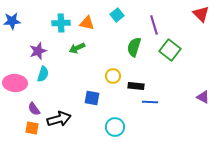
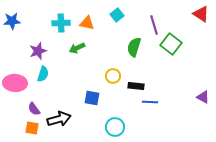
red triangle: rotated 12 degrees counterclockwise
green square: moved 1 px right, 6 px up
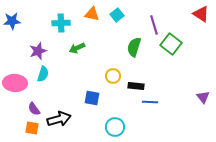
orange triangle: moved 5 px right, 9 px up
purple triangle: rotated 24 degrees clockwise
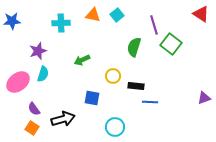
orange triangle: moved 1 px right, 1 px down
green arrow: moved 5 px right, 12 px down
pink ellipse: moved 3 px right, 1 px up; rotated 40 degrees counterclockwise
purple triangle: moved 1 px right, 1 px down; rotated 48 degrees clockwise
black arrow: moved 4 px right
orange square: rotated 24 degrees clockwise
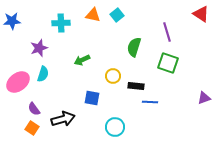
purple line: moved 13 px right, 7 px down
green square: moved 3 px left, 19 px down; rotated 20 degrees counterclockwise
purple star: moved 1 px right, 3 px up
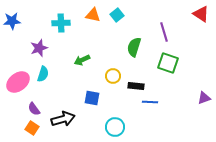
purple line: moved 3 px left
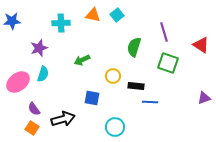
red triangle: moved 31 px down
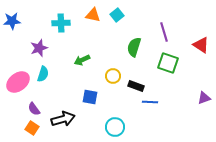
black rectangle: rotated 14 degrees clockwise
blue square: moved 2 px left, 1 px up
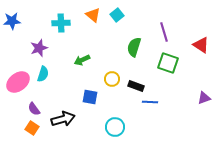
orange triangle: rotated 28 degrees clockwise
yellow circle: moved 1 px left, 3 px down
